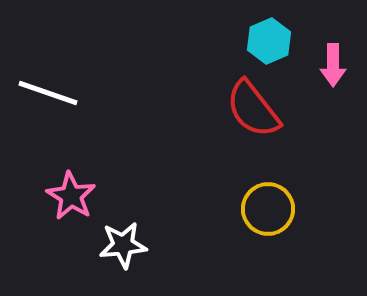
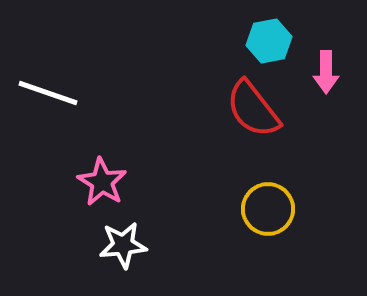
cyan hexagon: rotated 12 degrees clockwise
pink arrow: moved 7 px left, 7 px down
pink star: moved 31 px right, 14 px up
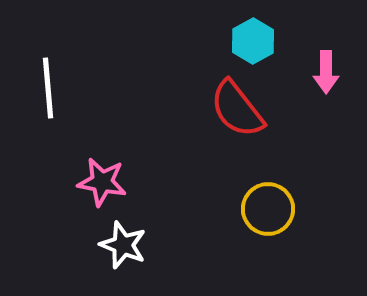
cyan hexagon: moved 16 px left; rotated 18 degrees counterclockwise
white line: moved 5 px up; rotated 66 degrees clockwise
red semicircle: moved 16 px left
pink star: rotated 21 degrees counterclockwise
white star: rotated 27 degrees clockwise
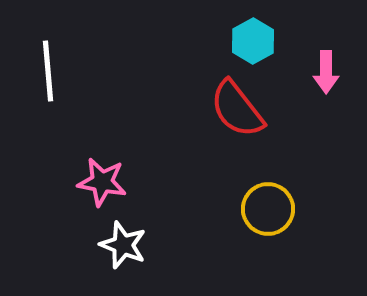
white line: moved 17 px up
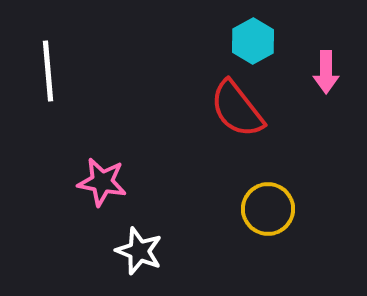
white star: moved 16 px right, 6 px down
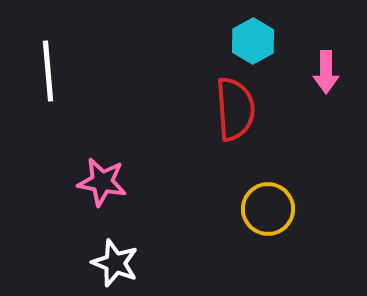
red semicircle: moved 2 px left; rotated 146 degrees counterclockwise
white star: moved 24 px left, 12 px down
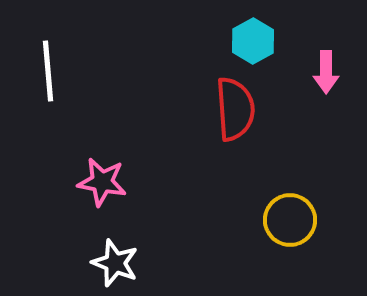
yellow circle: moved 22 px right, 11 px down
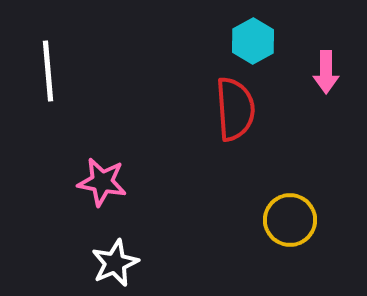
white star: rotated 27 degrees clockwise
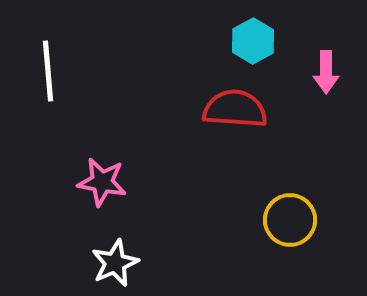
red semicircle: rotated 82 degrees counterclockwise
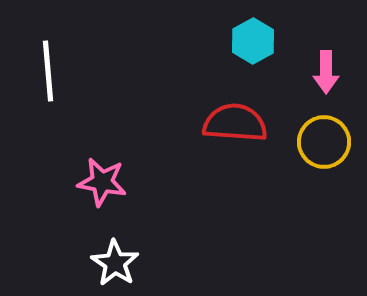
red semicircle: moved 14 px down
yellow circle: moved 34 px right, 78 px up
white star: rotated 15 degrees counterclockwise
